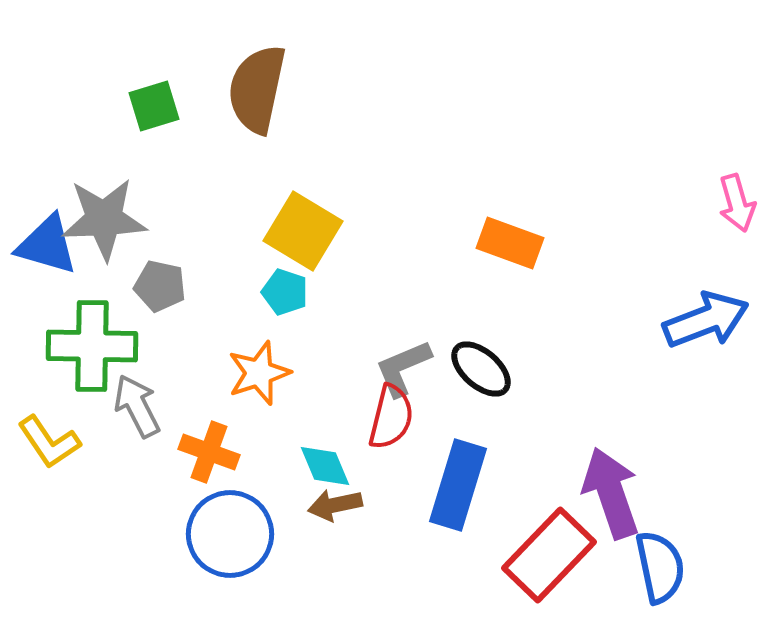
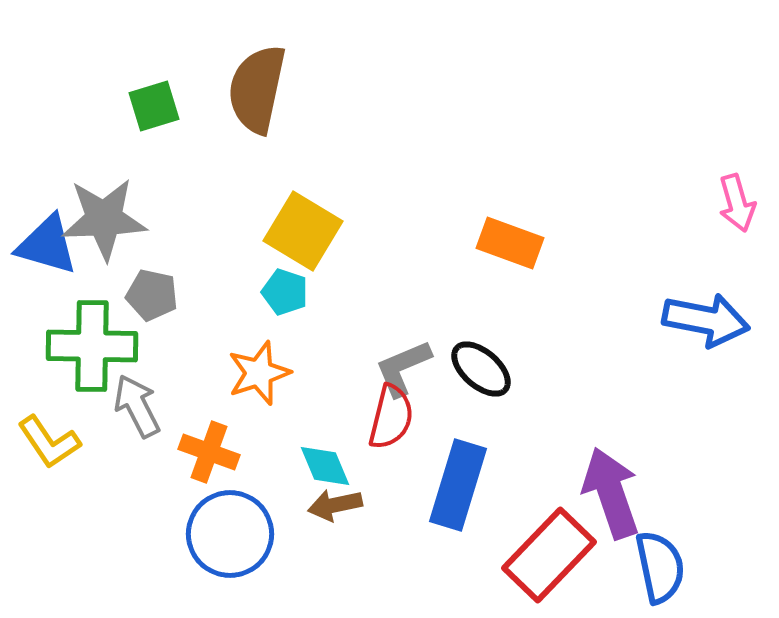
gray pentagon: moved 8 px left, 9 px down
blue arrow: rotated 32 degrees clockwise
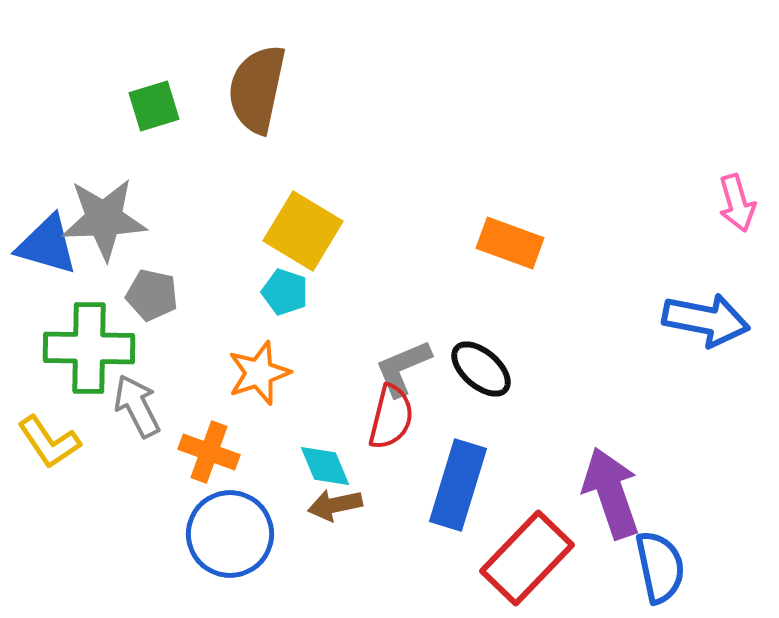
green cross: moved 3 px left, 2 px down
red rectangle: moved 22 px left, 3 px down
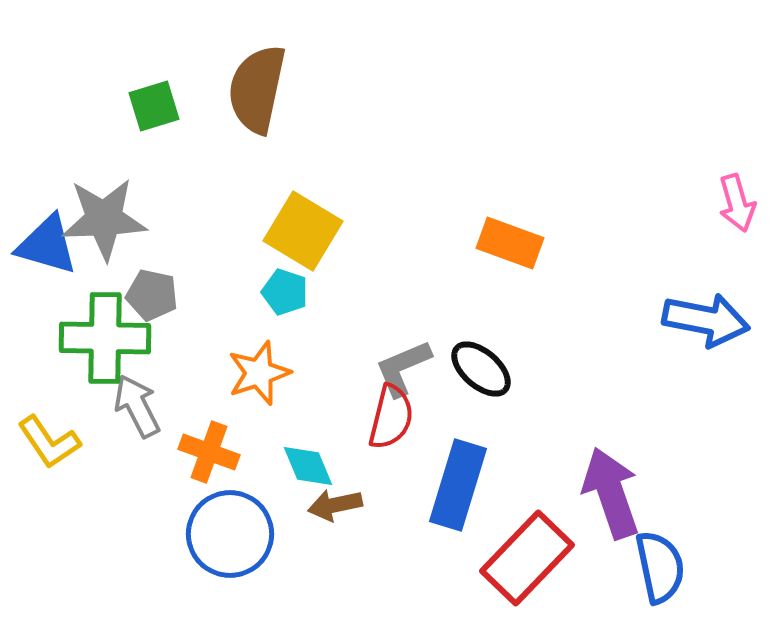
green cross: moved 16 px right, 10 px up
cyan diamond: moved 17 px left
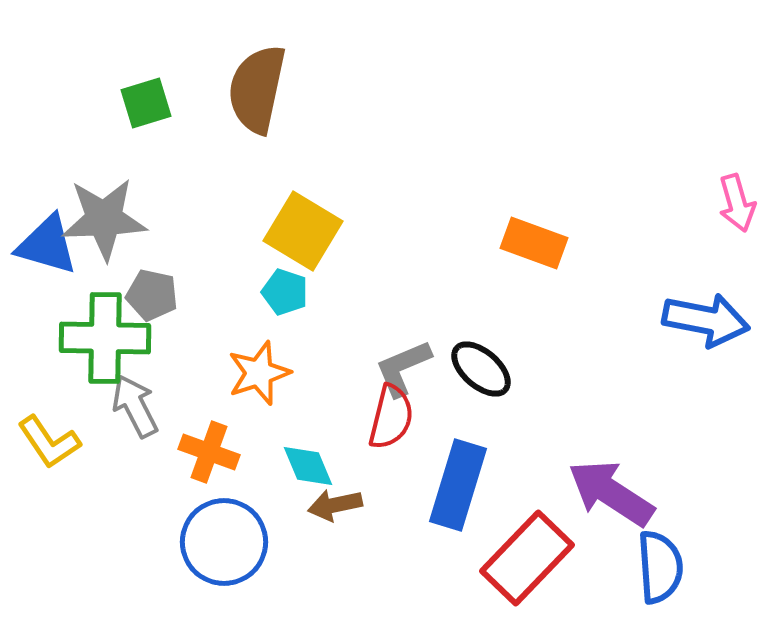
green square: moved 8 px left, 3 px up
orange rectangle: moved 24 px right
gray arrow: moved 2 px left
purple arrow: rotated 38 degrees counterclockwise
blue circle: moved 6 px left, 8 px down
blue semicircle: rotated 8 degrees clockwise
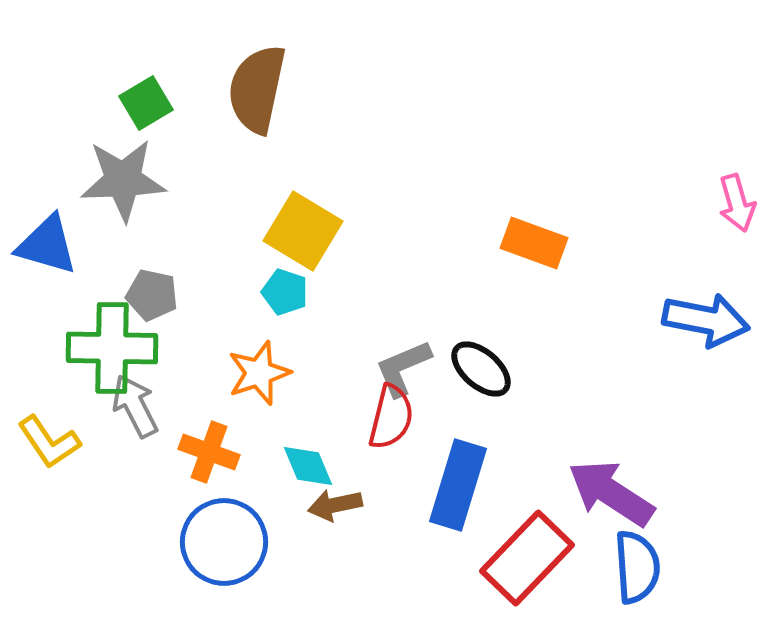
green square: rotated 14 degrees counterclockwise
gray star: moved 19 px right, 39 px up
green cross: moved 7 px right, 10 px down
blue semicircle: moved 23 px left
